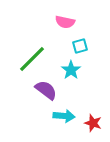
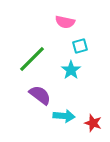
purple semicircle: moved 6 px left, 5 px down
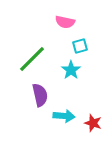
purple semicircle: rotated 40 degrees clockwise
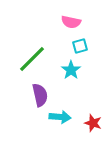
pink semicircle: moved 6 px right
cyan arrow: moved 4 px left, 1 px down
